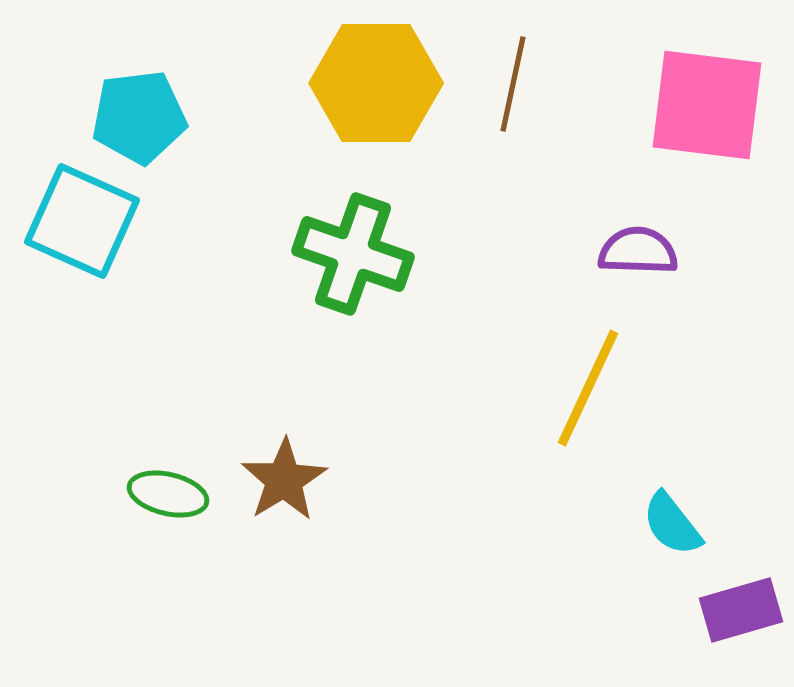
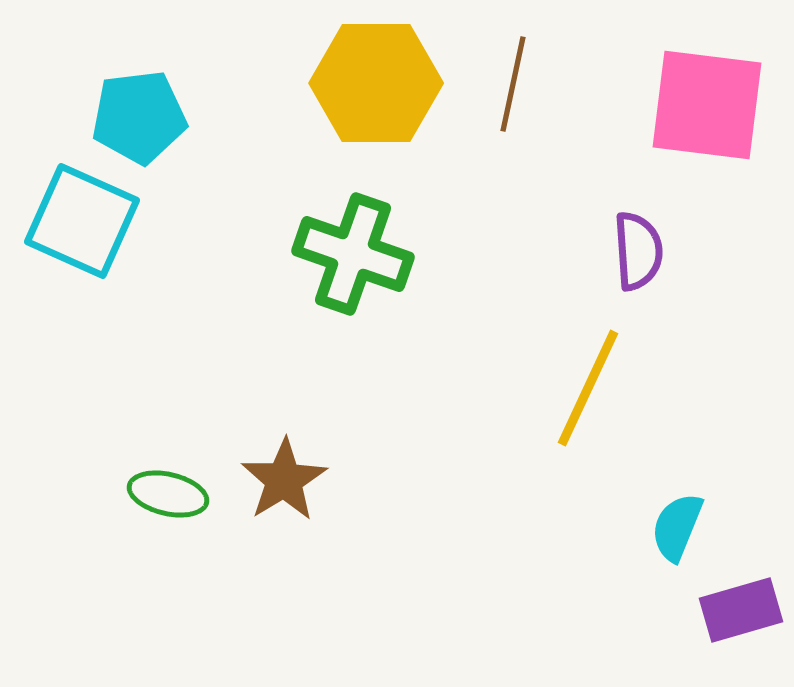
purple semicircle: rotated 84 degrees clockwise
cyan semicircle: moved 5 px right, 3 px down; rotated 60 degrees clockwise
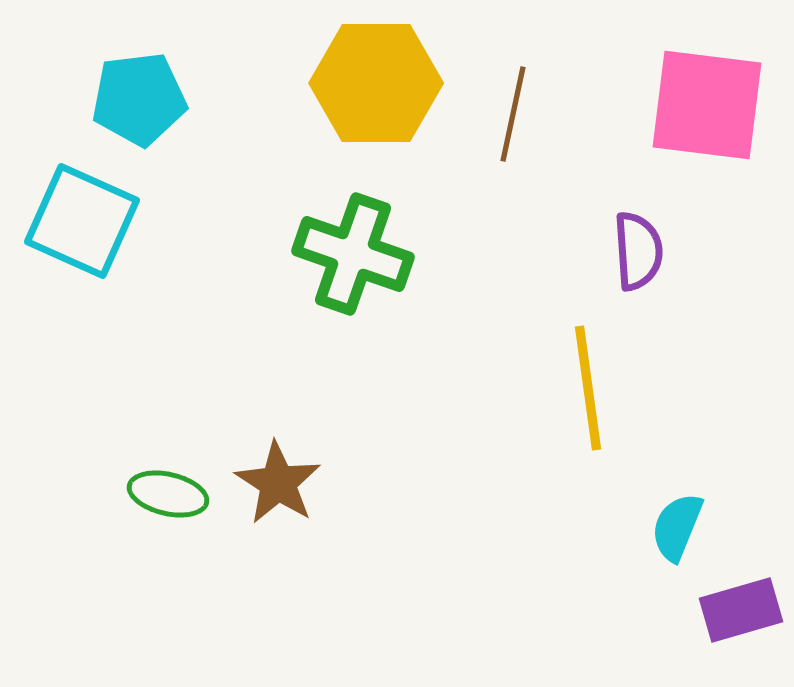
brown line: moved 30 px down
cyan pentagon: moved 18 px up
yellow line: rotated 33 degrees counterclockwise
brown star: moved 6 px left, 3 px down; rotated 8 degrees counterclockwise
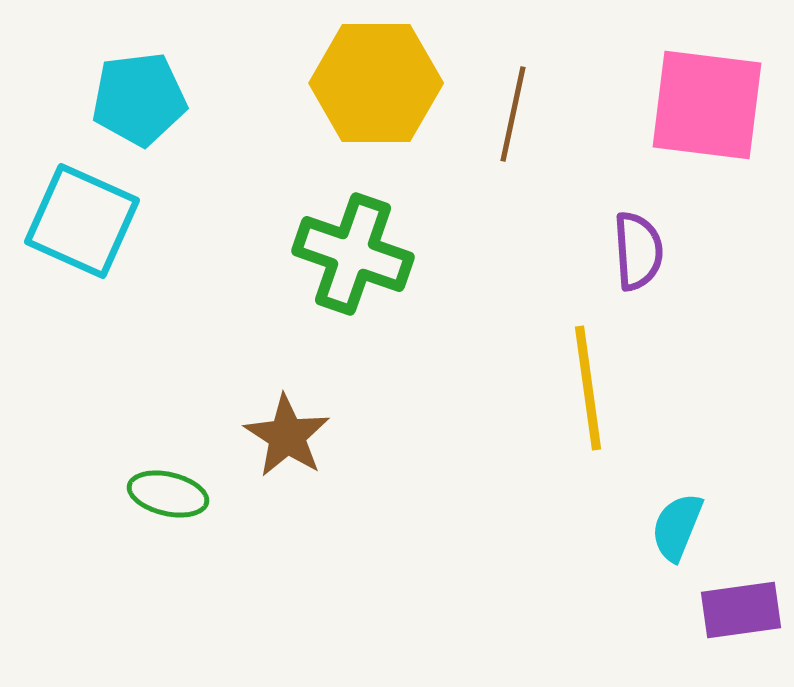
brown star: moved 9 px right, 47 px up
purple rectangle: rotated 8 degrees clockwise
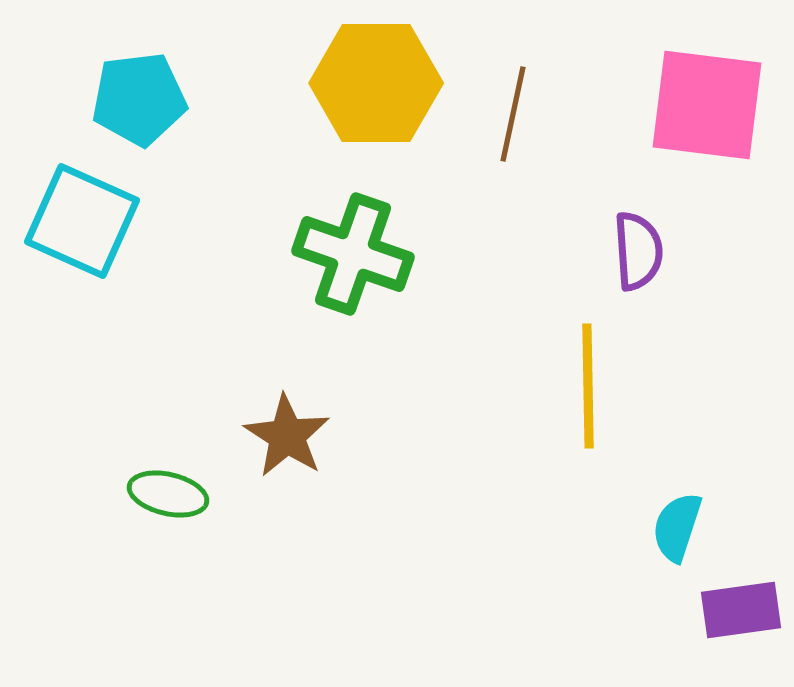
yellow line: moved 2 px up; rotated 7 degrees clockwise
cyan semicircle: rotated 4 degrees counterclockwise
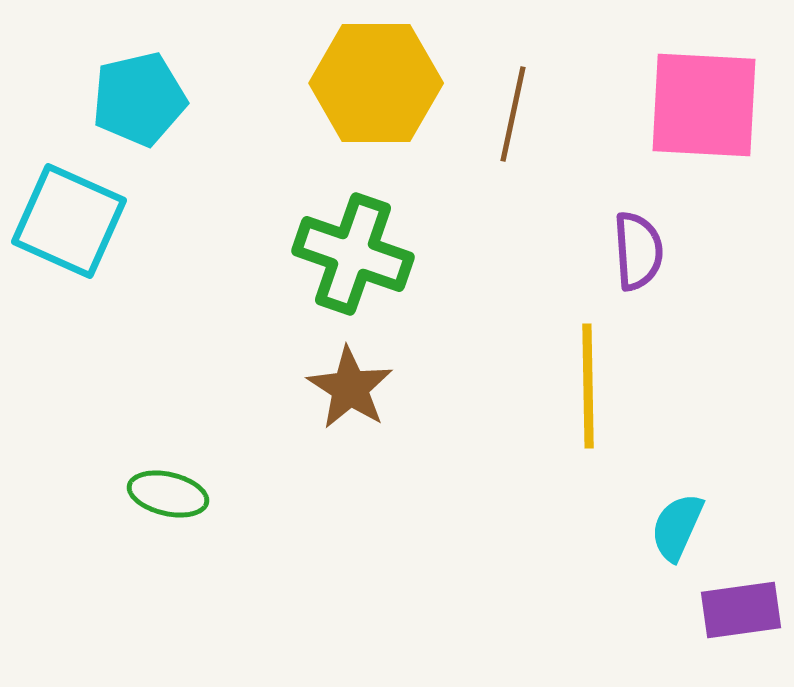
cyan pentagon: rotated 6 degrees counterclockwise
pink square: moved 3 px left; rotated 4 degrees counterclockwise
cyan square: moved 13 px left
brown star: moved 63 px right, 48 px up
cyan semicircle: rotated 6 degrees clockwise
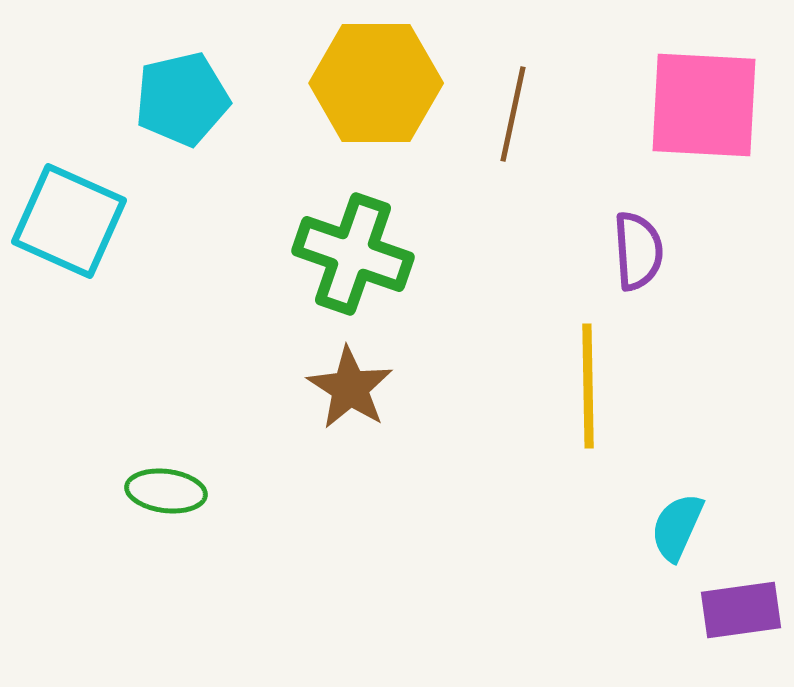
cyan pentagon: moved 43 px right
green ellipse: moved 2 px left, 3 px up; rotated 6 degrees counterclockwise
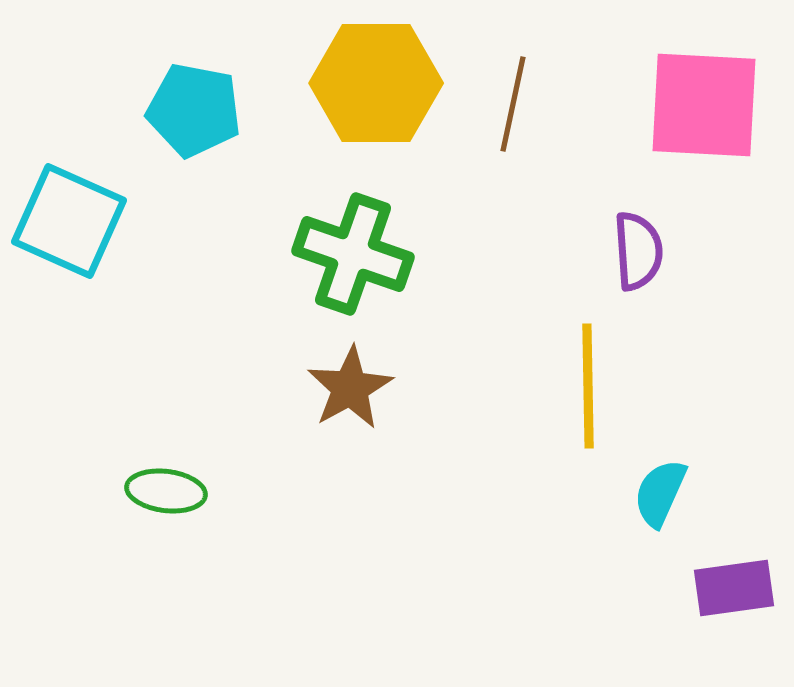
cyan pentagon: moved 12 px right, 11 px down; rotated 24 degrees clockwise
brown line: moved 10 px up
brown star: rotated 10 degrees clockwise
cyan semicircle: moved 17 px left, 34 px up
purple rectangle: moved 7 px left, 22 px up
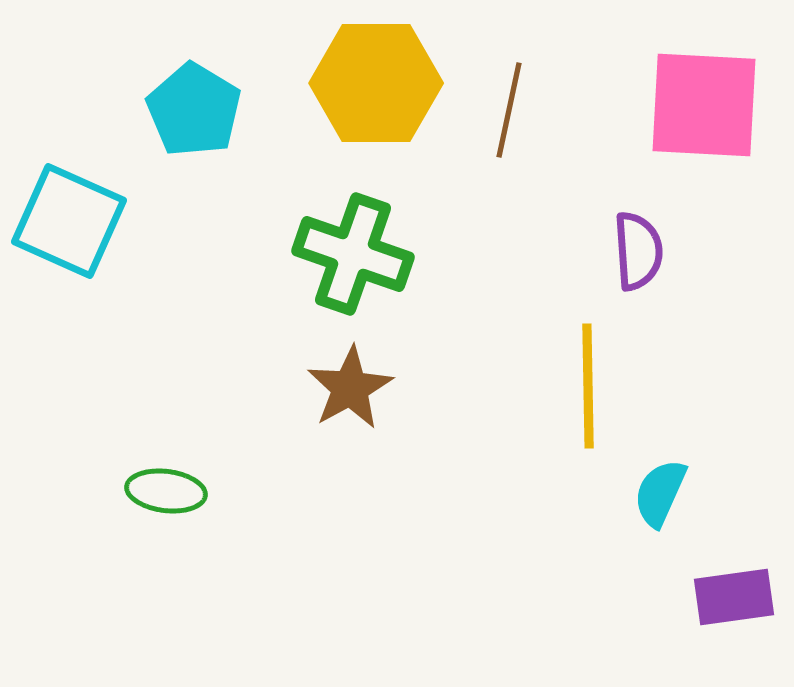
brown line: moved 4 px left, 6 px down
cyan pentagon: rotated 20 degrees clockwise
purple rectangle: moved 9 px down
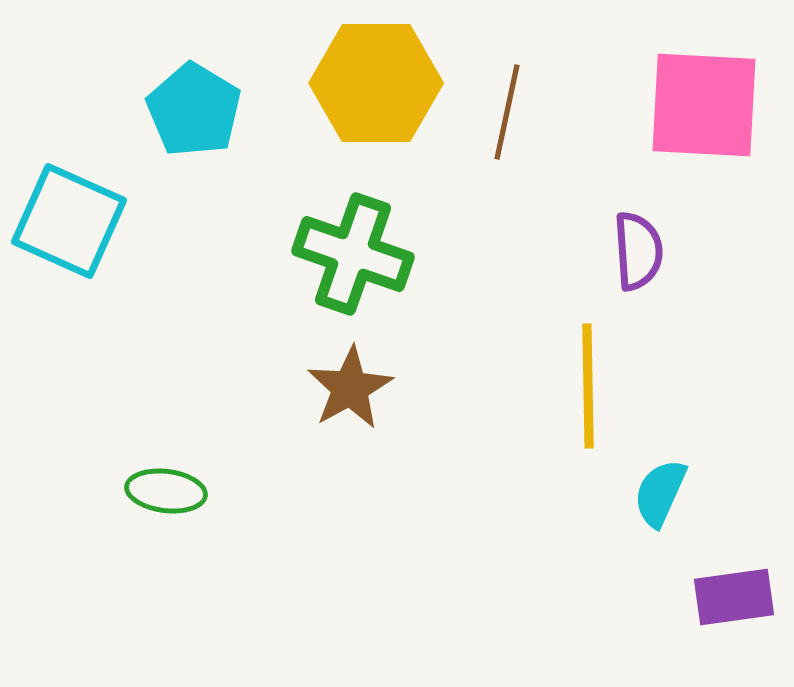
brown line: moved 2 px left, 2 px down
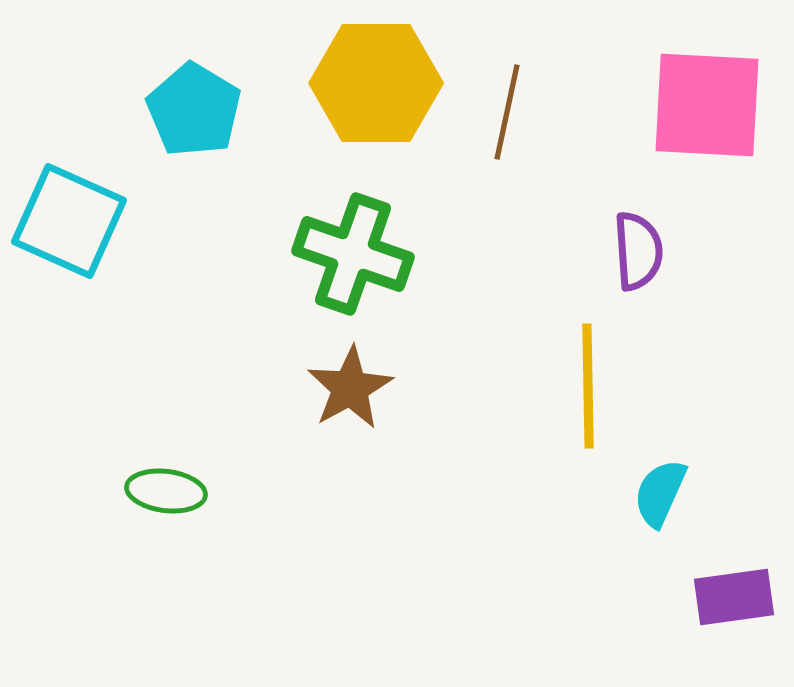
pink square: moved 3 px right
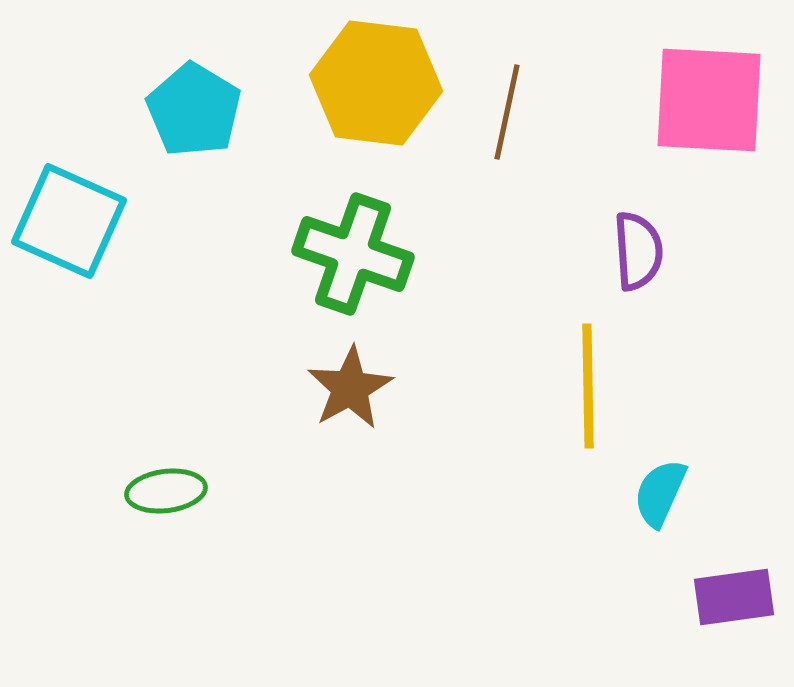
yellow hexagon: rotated 7 degrees clockwise
pink square: moved 2 px right, 5 px up
green ellipse: rotated 14 degrees counterclockwise
